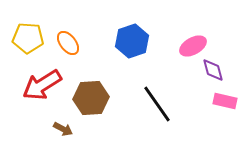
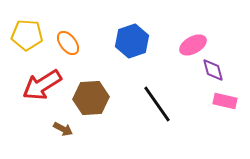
yellow pentagon: moved 1 px left, 3 px up
pink ellipse: moved 1 px up
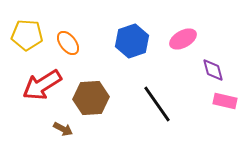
pink ellipse: moved 10 px left, 6 px up
